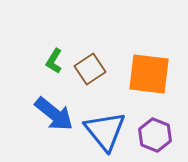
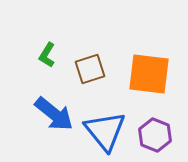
green L-shape: moved 7 px left, 6 px up
brown square: rotated 16 degrees clockwise
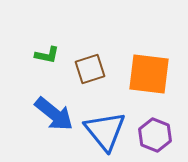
green L-shape: rotated 110 degrees counterclockwise
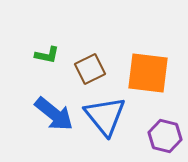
brown square: rotated 8 degrees counterclockwise
orange square: moved 1 px left, 1 px up
blue triangle: moved 15 px up
purple hexagon: moved 10 px right, 1 px down; rotated 8 degrees counterclockwise
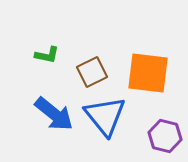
brown square: moved 2 px right, 3 px down
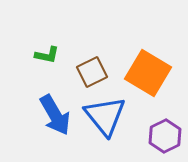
orange square: rotated 24 degrees clockwise
blue arrow: moved 1 px right, 1 px down; rotated 21 degrees clockwise
purple hexagon: rotated 20 degrees clockwise
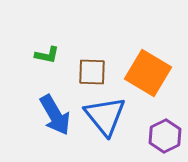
brown square: rotated 28 degrees clockwise
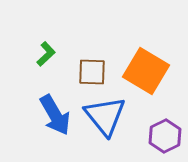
green L-shape: moved 1 px left, 1 px up; rotated 55 degrees counterclockwise
orange square: moved 2 px left, 2 px up
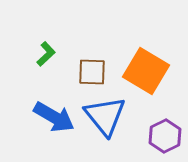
blue arrow: moved 1 px left, 2 px down; rotated 30 degrees counterclockwise
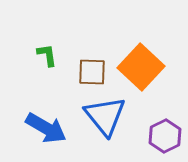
green L-shape: moved 1 px right, 1 px down; rotated 55 degrees counterclockwise
orange square: moved 5 px left, 4 px up; rotated 12 degrees clockwise
blue arrow: moved 8 px left, 11 px down
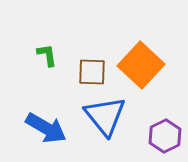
orange square: moved 2 px up
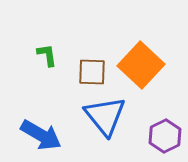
blue arrow: moved 5 px left, 7 px down
